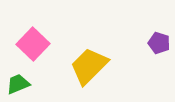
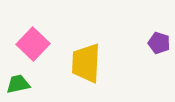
yellow trapezoid: moved 3 px left, 3 px up; rotated 42 degrees counterclockwise
green trapezoid: rotated 10 degrees clockwise
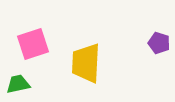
pink square: rotated 28 degrees clockwise
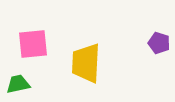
pink square: rotated 12 degrees clockwise
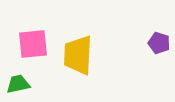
yellow trapezoid: moved 8 px left, 8 px up
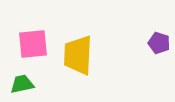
green trapezoid: moved 4 px right
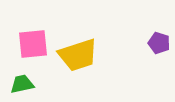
yellow trapezoid: rotated 111 degrees counterclockwise
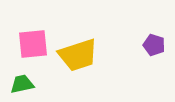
purple pentagon: moved 5 px left, 2 px down
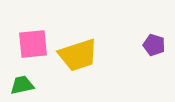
green trapezoid: moved 1 px down
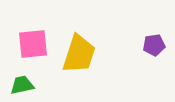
purple pentagon: rotated 25 degrees counterclockwise
yellow trapezoid: moved 1 px right, 1 px up; rotated 54 degrees counterclockwise
